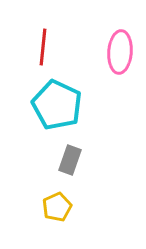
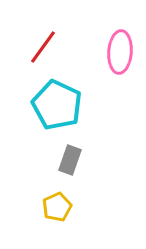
red line: rotated 30 degrees clockwise
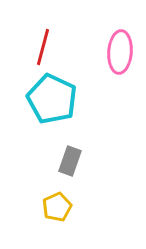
red line: rotated 21 degrees counterclockwise
cyan pentagon: moved 5 px left, 6 px up
gray rectangle: moved 1 px down
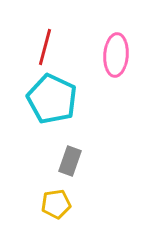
red line: moved 2 px right
pink ellipse: moved 4 px left, 3 px down
yellow pentagon: moved 1 px left, 3 px up; rotated 16 degrees clockwise
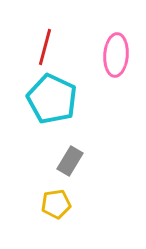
gray rectangle: rotated 12 degrees clockwise
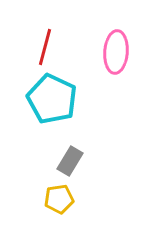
pink ellipse: moved 3 px up
yellow pentagon: moved 3 px right, 5 px up
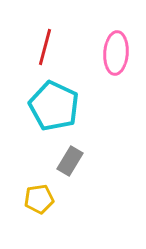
pink ellipse: moved 1 px down
cyan pentagon: moved 2 px right, 7 px down
yellow pentagon: moved 20 px left
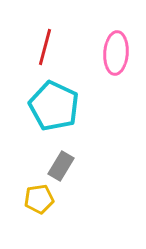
gray rectangle: moved 9 px left, 5 px down
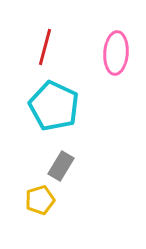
yellow pentagon: moved 1 px right, 1 px down; rotated 8 degrees counterclockwise
